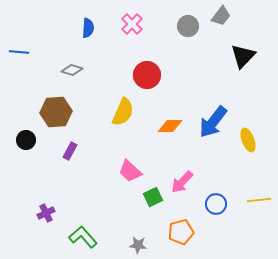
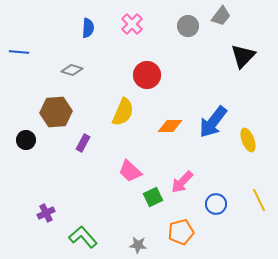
purple rectangle: moved 13 px right, 8 px up
yellow line: rotated 70 degrees clockwise
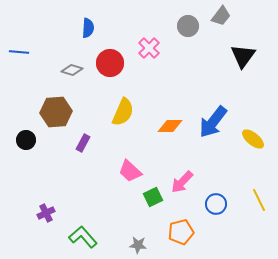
pink cross: moved 17 px right, 24 px down
black triangle: rotated 8 degrees counterclockwise
red circle: moved 37 px left, 12 px up
yellow ellipse: moved 5 px right, 1 px up; rotated 30 degrees counterclockwise
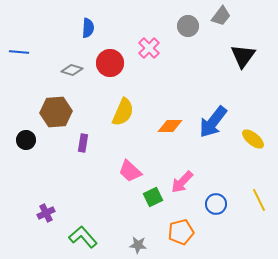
purple rectangle: rotated 18 degrees counterclockwise
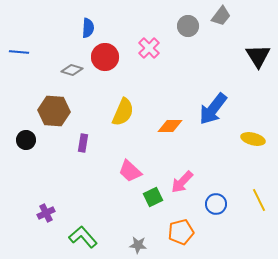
black triangle: moved 15 px right; rotated 8 degrees counterclockwise
red circle: moved 5 px left, 6 px up
brown hexagon: moved 2 px left, 1 px up; rotated 8 degrees clockwise
blue arrow: moved 13 px up
yellow ellipse: rotated 25 degrees counterclockwise
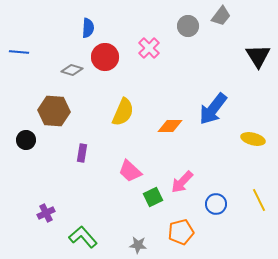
purple rectangle: moved 1 px left, 10 px down
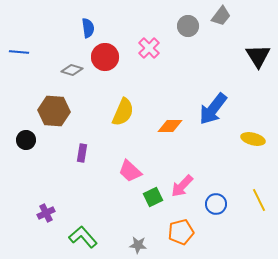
blue semicircle: rotated 12 degrees counterclockwise
pink arrow: moved 4 px down
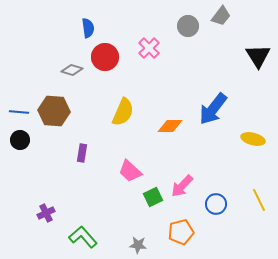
blue line: moved 60 px down
black circle: moved 6 px left
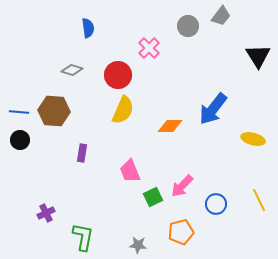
red circle: moved 13 px right, 18 px down
yellow semicircle: moved 2 px up
pink trapezoid: rotated 25 degrees clockwise
green L-shape: rotated 52 degrees clockwise
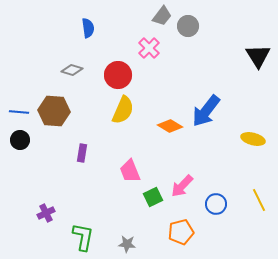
gray trapezoid: moved 59 px left
blue arrow: moved 7 px left, 2 px down
orange diamond: rotated 30 degrees clockwise
gray star: moved 11 px left, 1 px up
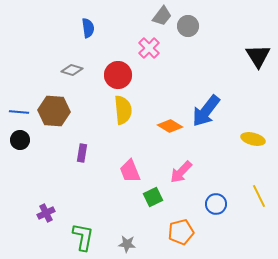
yellow semicircle: rotated 28 degrees counterclockwise
pink arrow: moved 1 px left, 14 px up
yellow line: moved 4 px up
